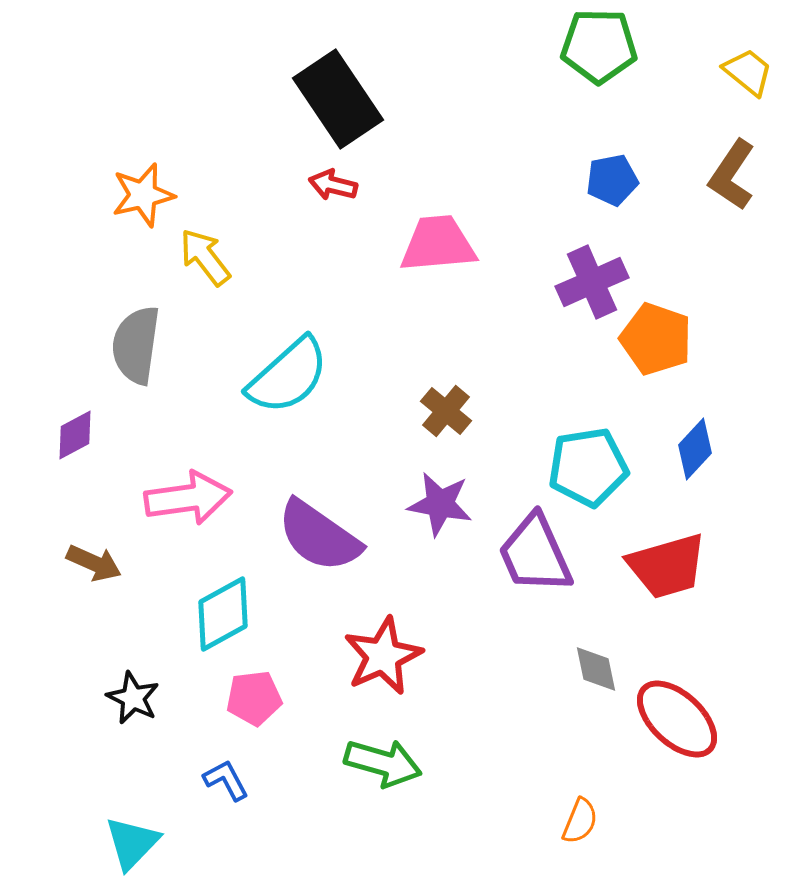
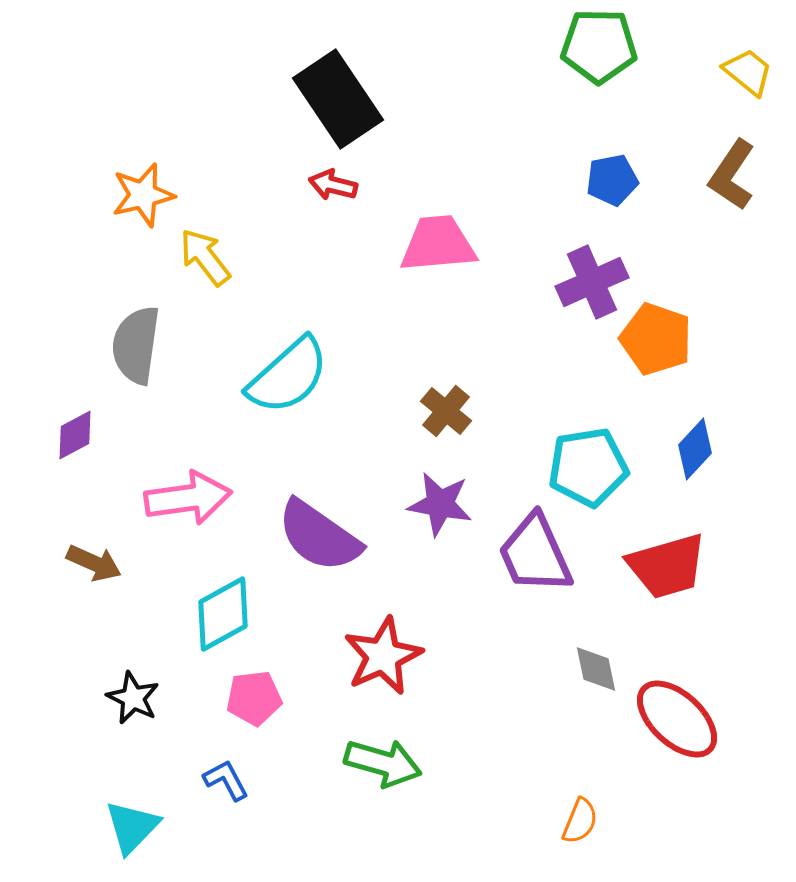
cyan triangle: moved 16 px up
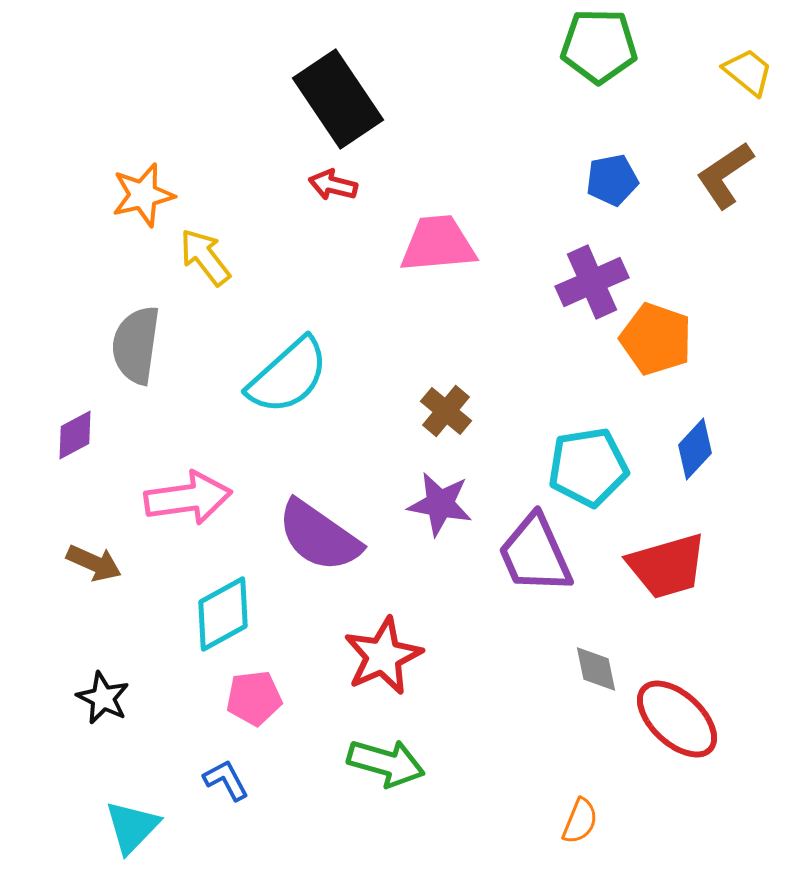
brown L-shape: moved 7 px left; rotated 22 degrees clockwise
black star: moved 30 px left
green arrow: moved 3 px right
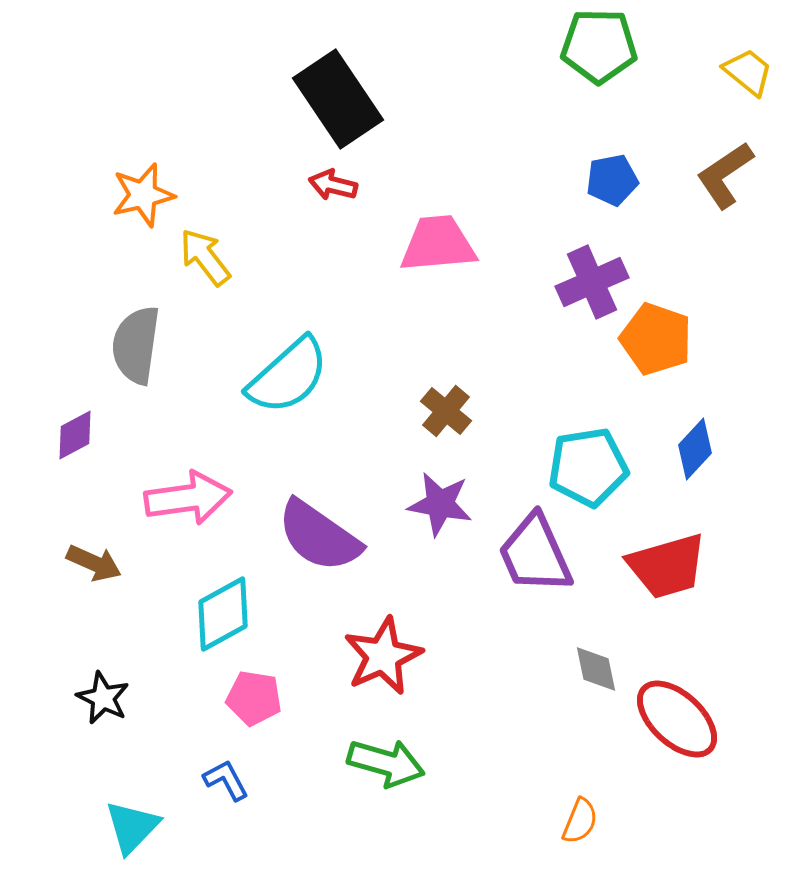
pink pentagon: rotated 16 degrees clockwise
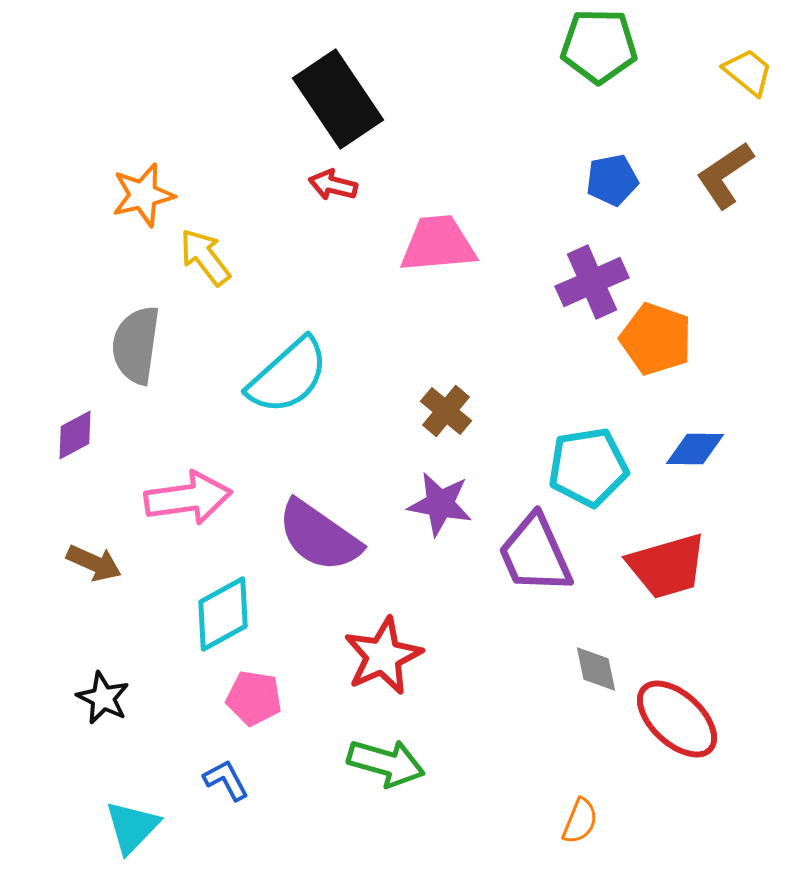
blue diamond: rotated 48 degrees clockwise
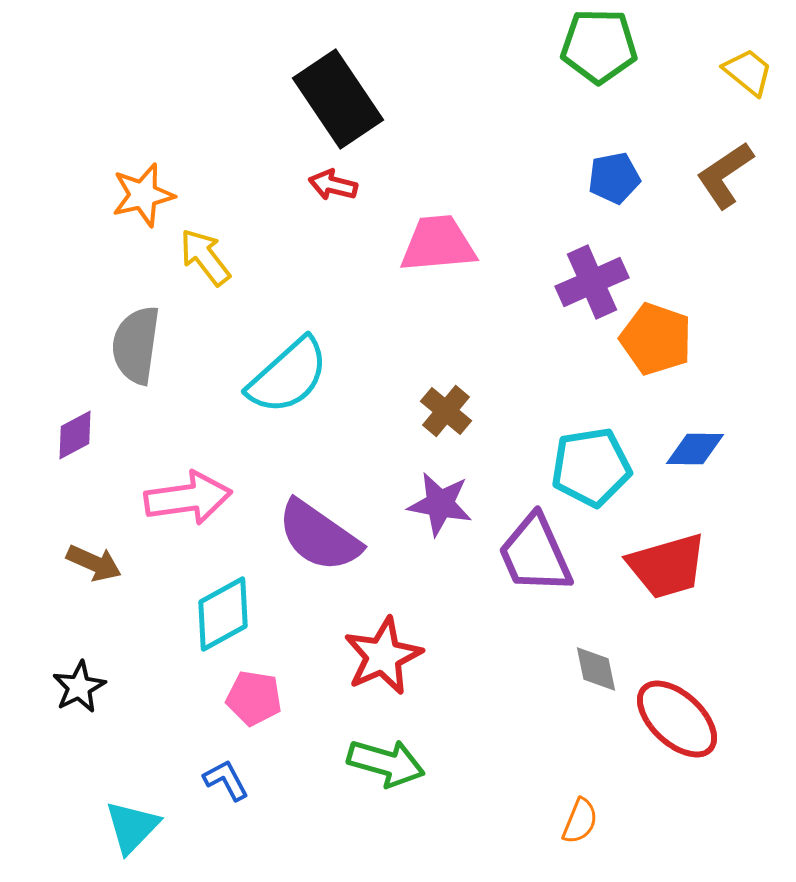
blue pentagon: moved 2 px right, 2 px up
cyan pentagon: moved 3 px right
black star: moved 24 px left, 11 px up; rotated 18 degrees clockwise
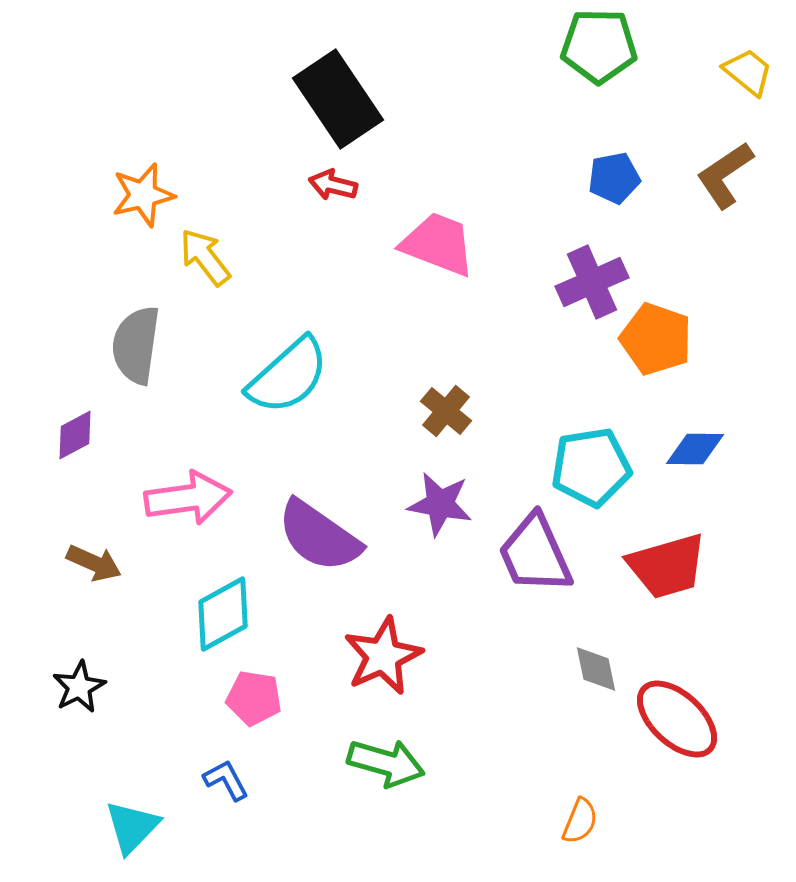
pink trapezoid: rotated 26 degrees clockwise
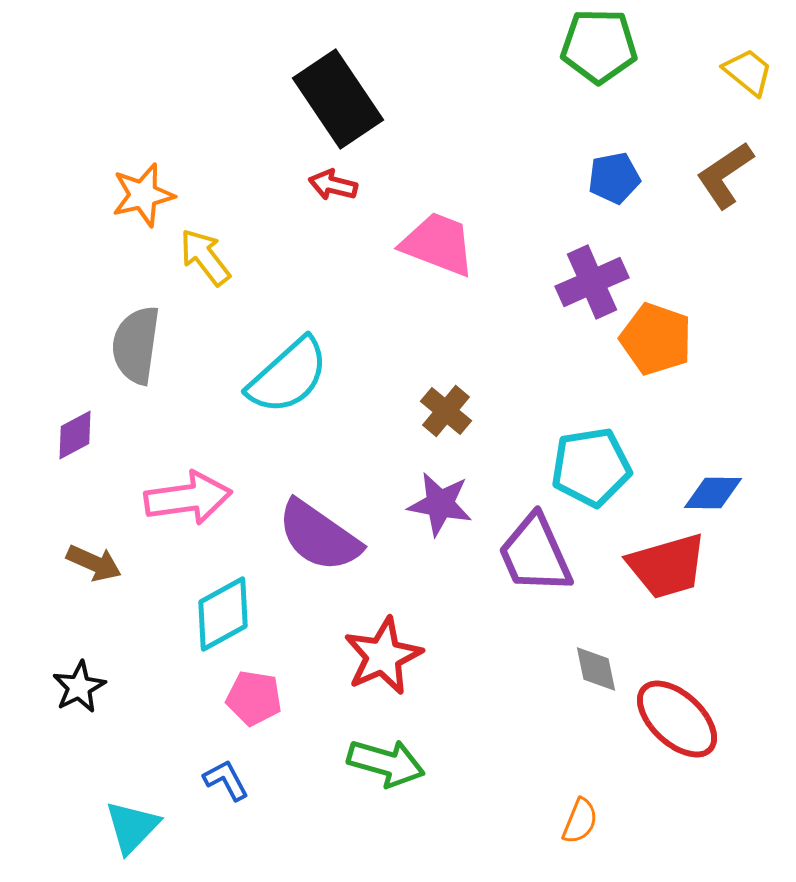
blue diamond: moved 18 px right, 44 px down
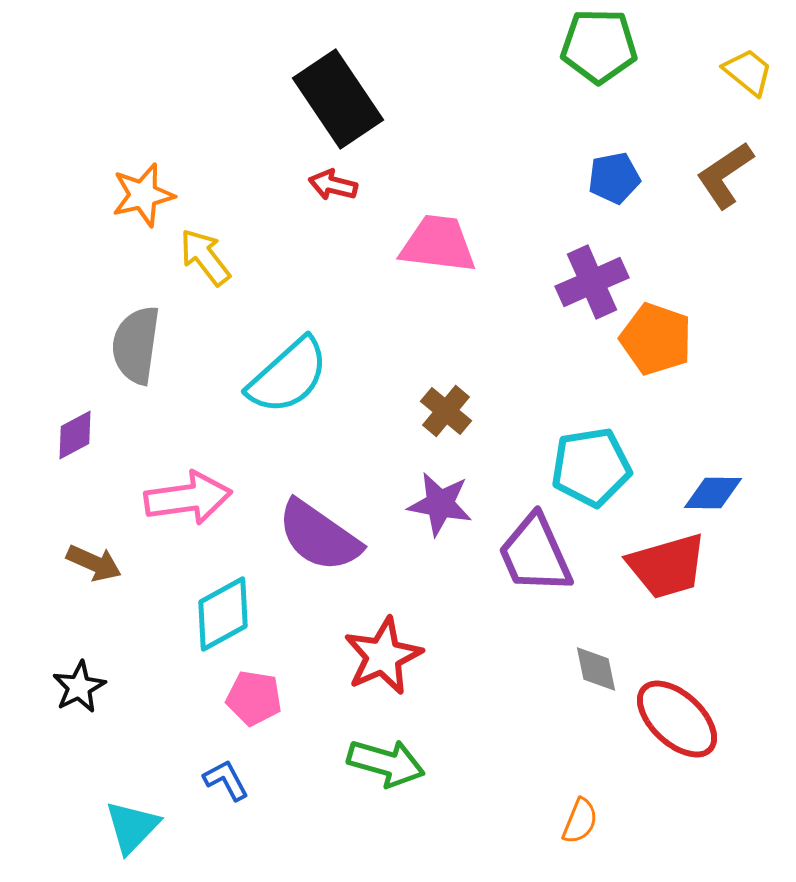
pink trapezoid: rotated 14 degrees counterclockwise
